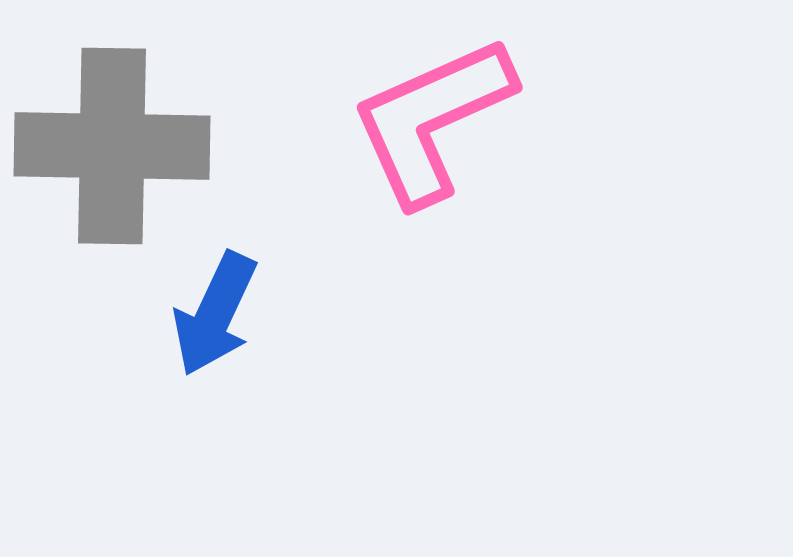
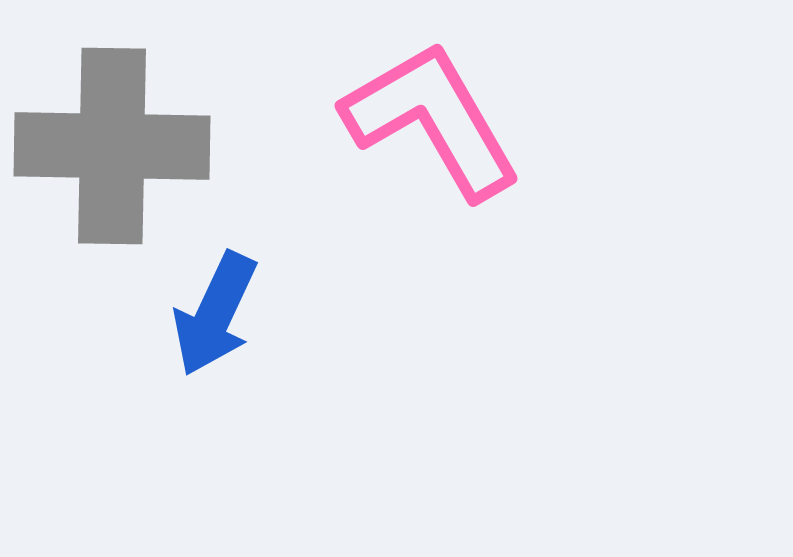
pink L-shape: rotated 84 degrees clockwise
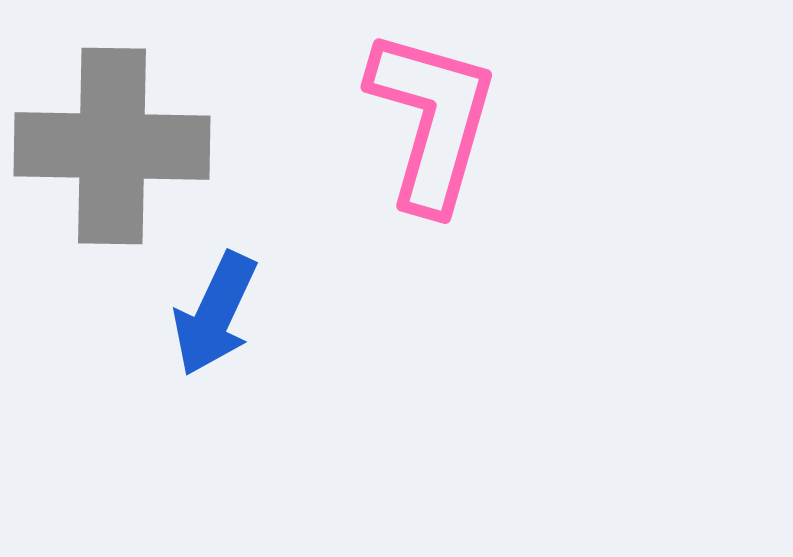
pink L-shape: rotated 46 degrees clockwise
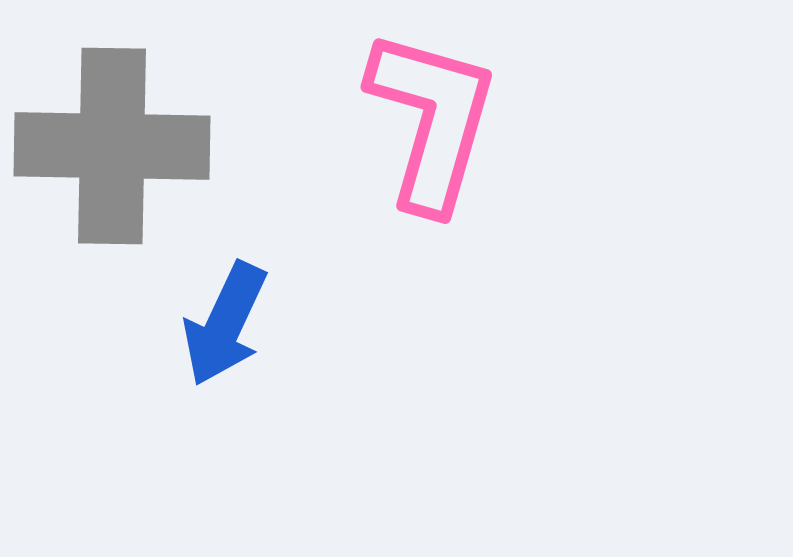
blue arrow: moved 10 px right, 10 px down
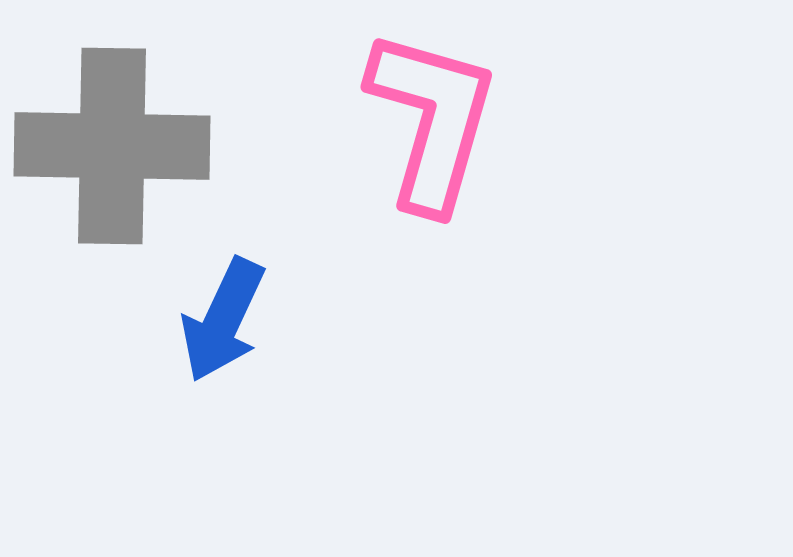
blue arrow: moved 2 px left, 4 px up
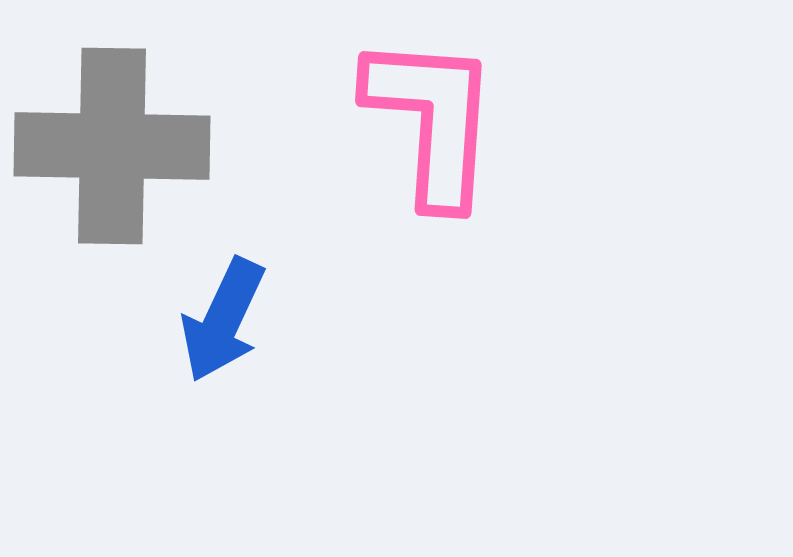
pink L-shape: rotated 12 degrees counterclockwise
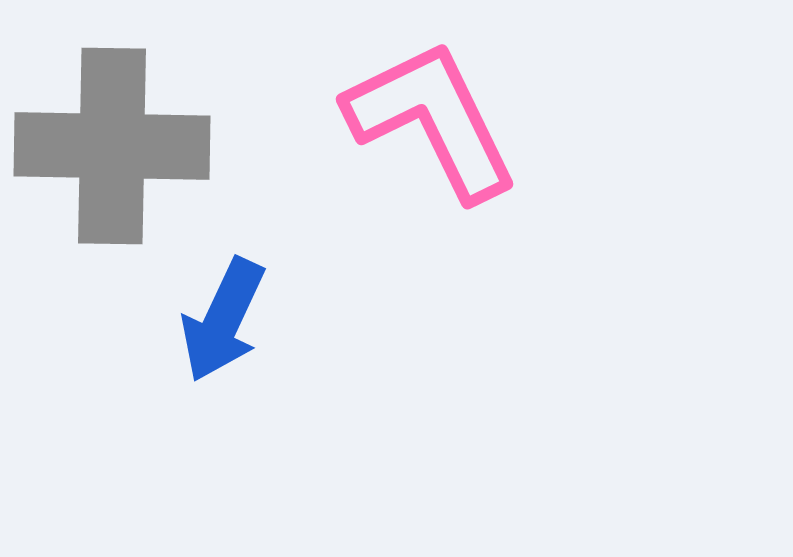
pink L-shape: rotated 30 degrees counterclockwise
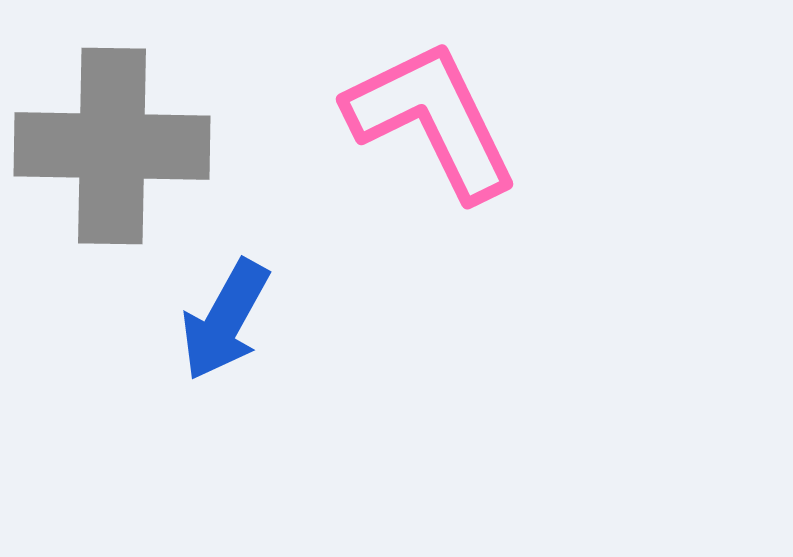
blue arrow: moved 2 px right; rotated 4 degrees clockwise
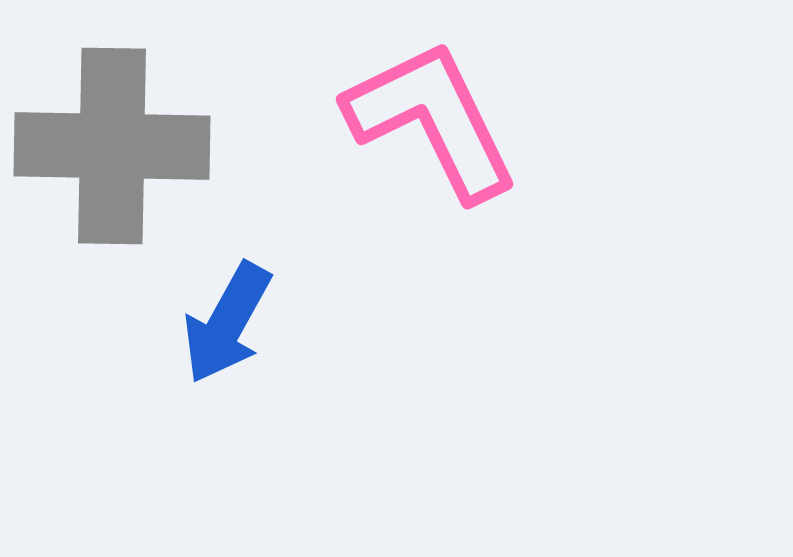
blue arrow: moved 2 px right, 3 px down
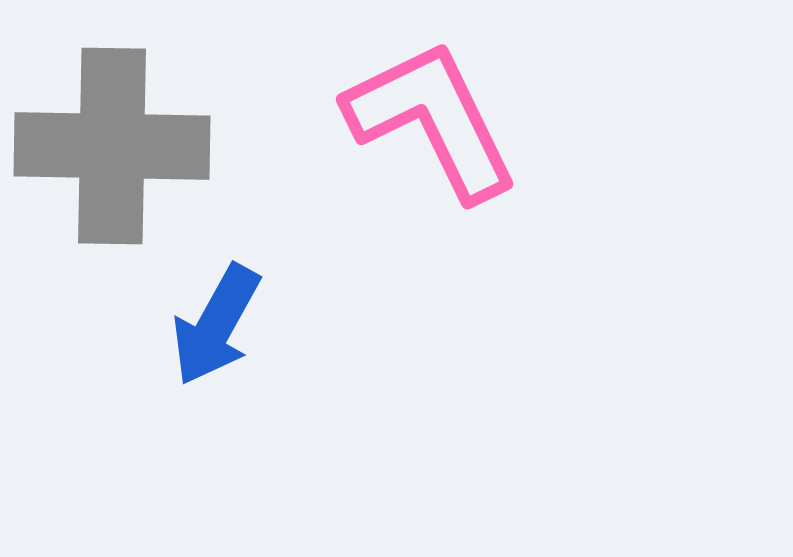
blue arrow: moved 11 px left, 2 px down
